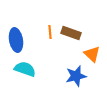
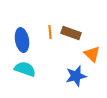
blue ellipse: moved 6 px right
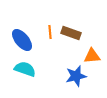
blue ellipse: rotated 30 degrees counterclockwise
orange triangle: moved 2 px down; rotated 48 degrees counterclockwise
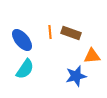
cyan semicircle: rotated 105 degrees clockwise
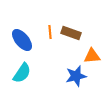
cyan semicircle: moved 3 px left, 4 px down
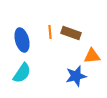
blue ellipse: rotated 25 degrees clockwise
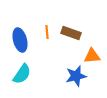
orange line: moved 3 px left
blue ellipse: moved 2 px left
cyan semicircle: moved 1 px down
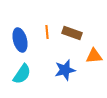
brown rectangle: moved 1 px right
orange triangle: moved 2 px right
blue star: moved 11 px left, 6 px up
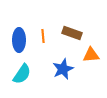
orange line: moved 4 px left, 4 px down
blue ellipse: moved 1 px left; rotated 15 degrees clockwise
orange triangle: moved 3 px left, 1 px up
blue star: moved 2 px left, 1 px up; rotated 10 degrees counterclockwise
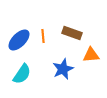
blue ellipse: rotated 45 degrees clockwise
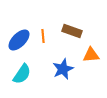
brown rectangle: moved 2 px up
